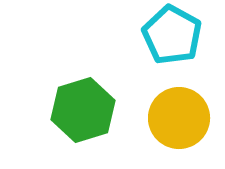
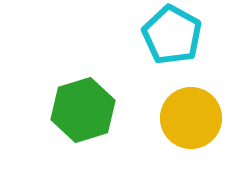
yellow circle: moved 12 px right
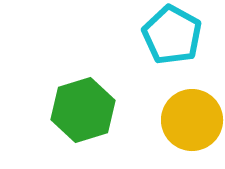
yellow circle: moved 1 px right, 2 px down
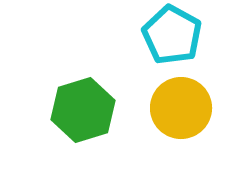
yellow circle: moved 11 px left, 12 px up
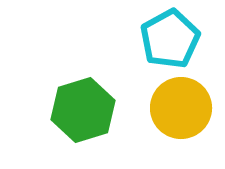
cyan pentagon: moved 2 px left, 4 px down; rotated 14 degrees clockwise
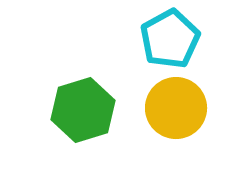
yellow circle: moved 5 px left
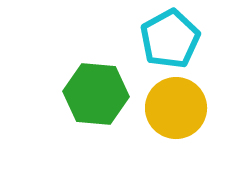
green hexagon: moved 13 px right, 16 px up; rotated 22 degrees clockwise
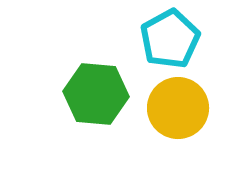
yellow circle: moved 2 px right
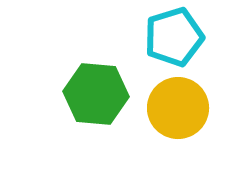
cyan pentagon: moved 4 px right, 2 px up; rotated 12 degrees clockwise
